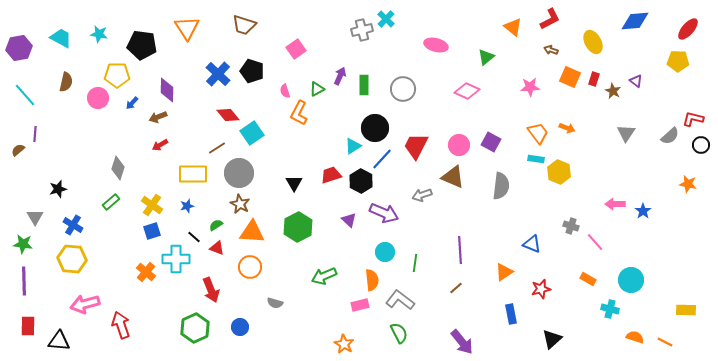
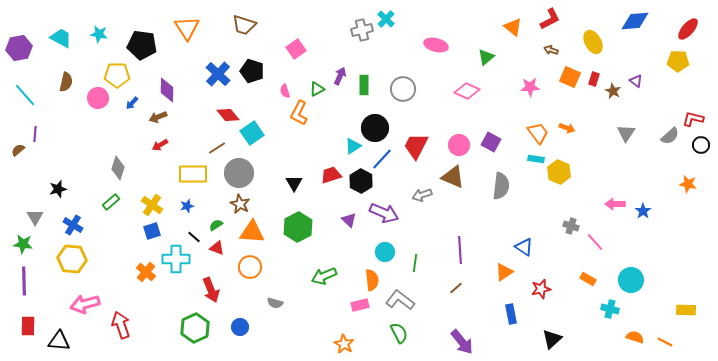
blue triangle at (532, 244): moved 8 px left, 3 px down; rotated 12 degrees clockwise
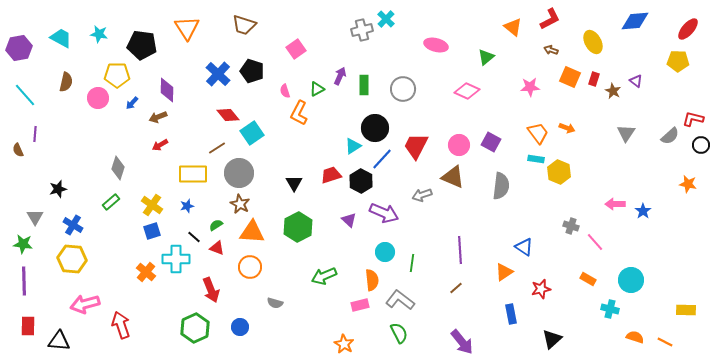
brown semicircle at (18, 150): rotated 72 degrees counterclockwise
green line at (415, 263): moved 3 px left
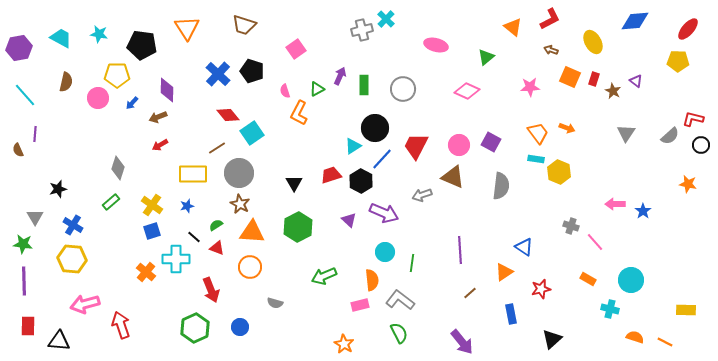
brown line at (456, 288): moved 14 px right, 5 px down
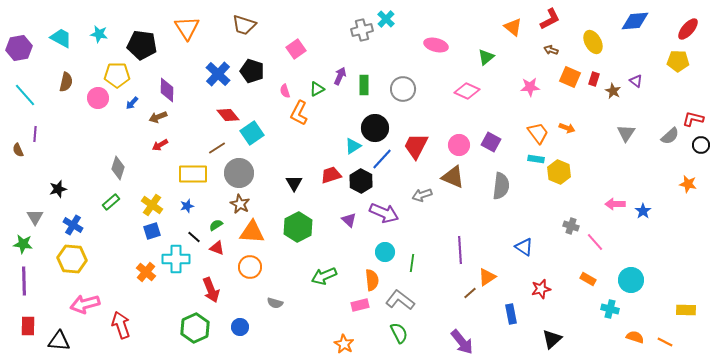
orange triangle at (504, 272): moved 17 px left, 5 px down
